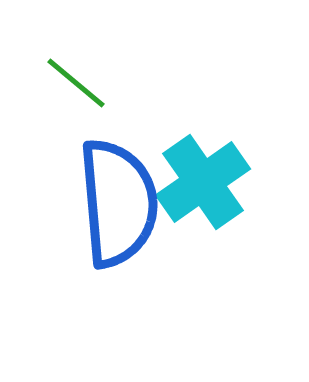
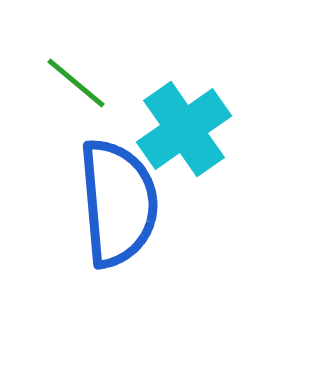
cyan cross: moved 19 px left, 53 px up
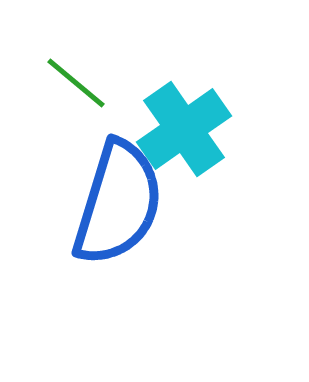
blue semicircle: rotated 22 degrees clockwise
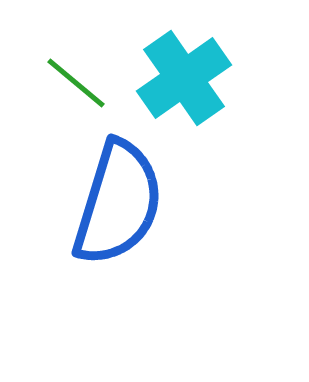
cyan cross: moved 51 px up
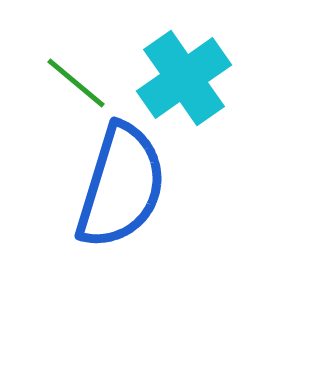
blue semicircle: moved 3 px right, 17 px up
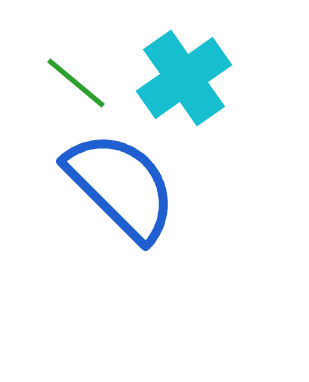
blue semicircle: rotated 62 degrees counterclockwise
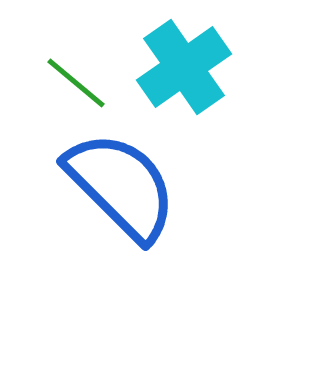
cyan cross: moved 11 px up
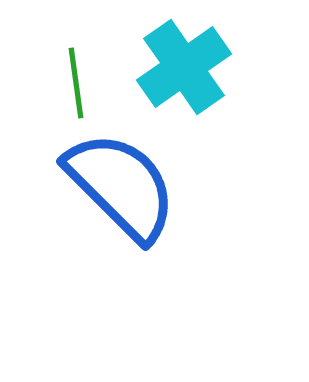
green line: rotated 42 degrees clockwise
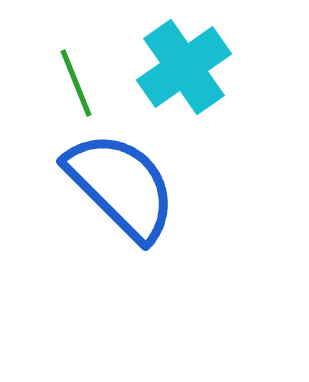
green line: rotated 14 degrees counterclockwise
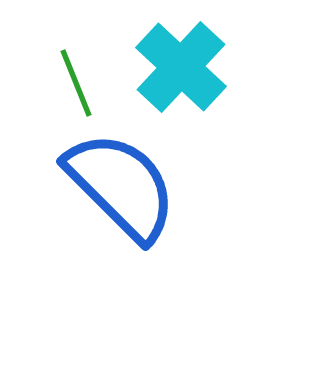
cyan cross: moved 3 px left; rotated 12 degrees counterclockwise
